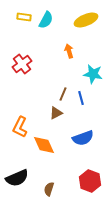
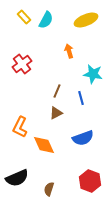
yellow rectangle: rotated 40 degrees clockwise
brown line: moved 6 px left, 3 px up
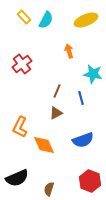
blue semicircle: moved 2 px down
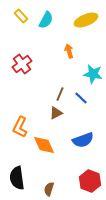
yellow rectangle: moved 3 px left, 1 px up
brown line: moved 3 px right, 3 px down
blue line: rotated 32 degrees counterclockwise
black semicircle: rotated 105 degrees clockwise
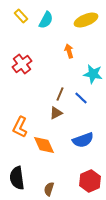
red hexagon: rotated 15 degrees clockwise
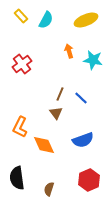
cyan star: moved 14 px up
brown triangle: rotated 40 degrees counterclockwise
red hexagon: moved 1 px left, 1 px up
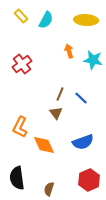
yellow ellipse: rotated 25 degrees clockwise
blue semicircle: moved 2 px down
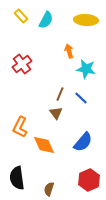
cyan star: moved 7 px left, 9 px down
blue semicircle: rotated 30 degrees counterclockwise
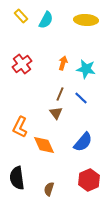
orange arrow: moved 6 px left, 12 px down; rotated 32 degrees clockwise
